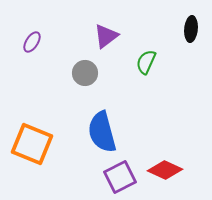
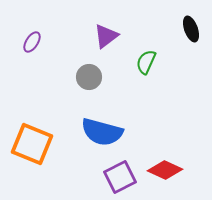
black ellipse: rotated 25 degrees counterclockwise
gray circle: moved 4 px right, 4 px down
blue semicircle: rotated 60 degrees counterclockwise
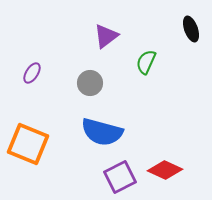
purple ellipse: moved 31 px down
gray circle: moved 1 px right, 6 px down
orange square: moved 4 px left
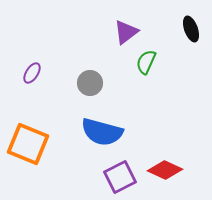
purple triangle: moved 20 px right, 4 px up
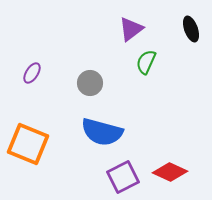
purple triangle: moved 5 px right, 3 px up
red diamond: moved 5 px right, 2 px down
purple square: moved 3 px right
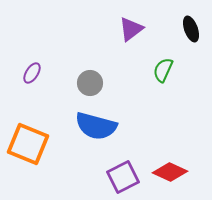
green semicircle: moved 17 px right, 8 px down
blue semicircle: moved 6 px left, 6 px up
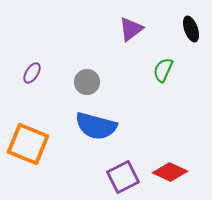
gray circle: moved 3 px left, 1 px up
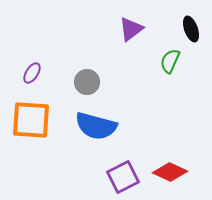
green semicircle: moved 7 px right, 9 px up
orange square: moved 3 px right, 24 px up; rotated 18 degrees counterclockwise
